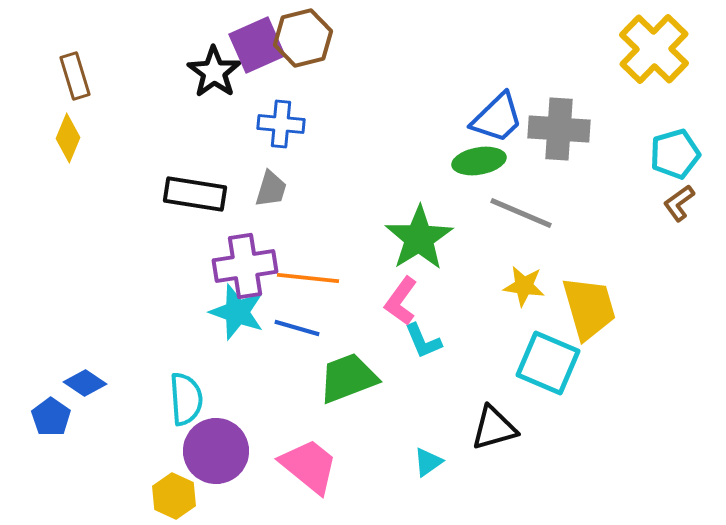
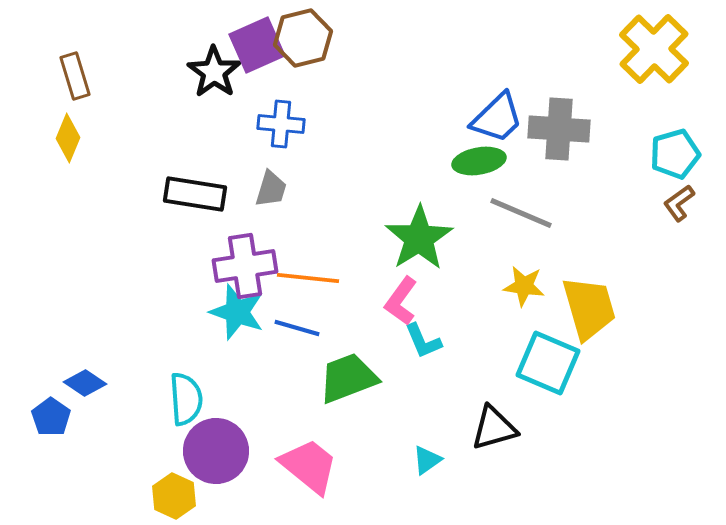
cyan triangle: moved 1 px left, 2 px up
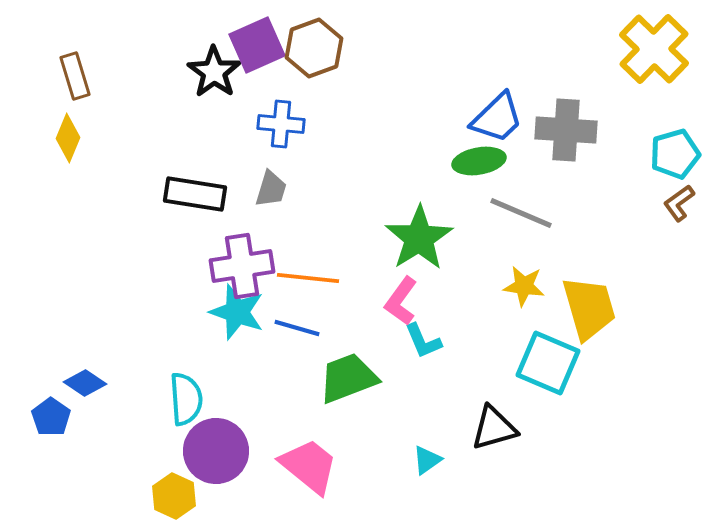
brown hexagon: moved 11 px right, 10 px down; rotated 6 degrees counterclockwise
gray cross: moved 7 px right, 1 px down
purple cross: moved 3 px left
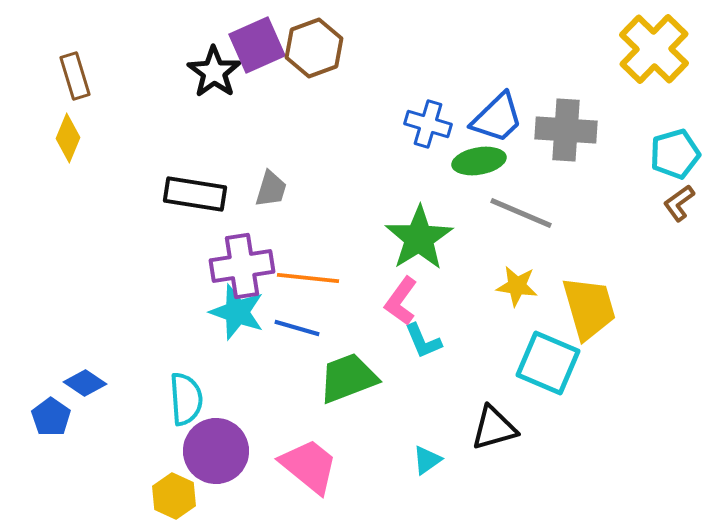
blue cross: moved 147 px right; rotated 12 degrees clockwise
yellow star: moved 7 px left
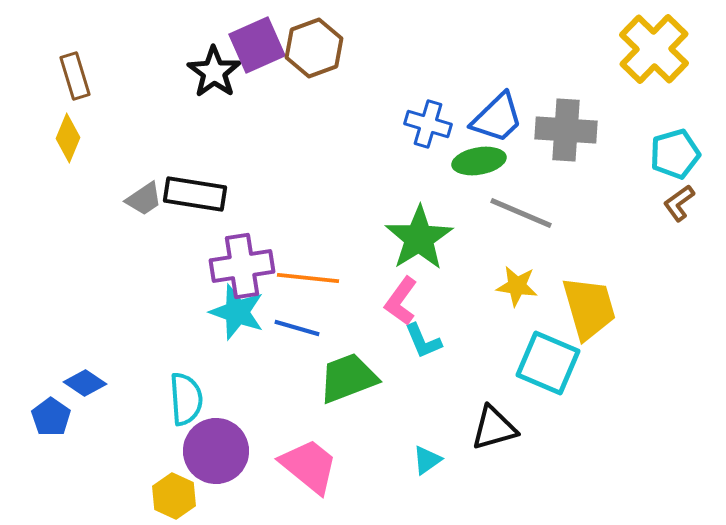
gray trapezoid: moved 127 px left, 10 px down; rotated 39 degrees clockwise
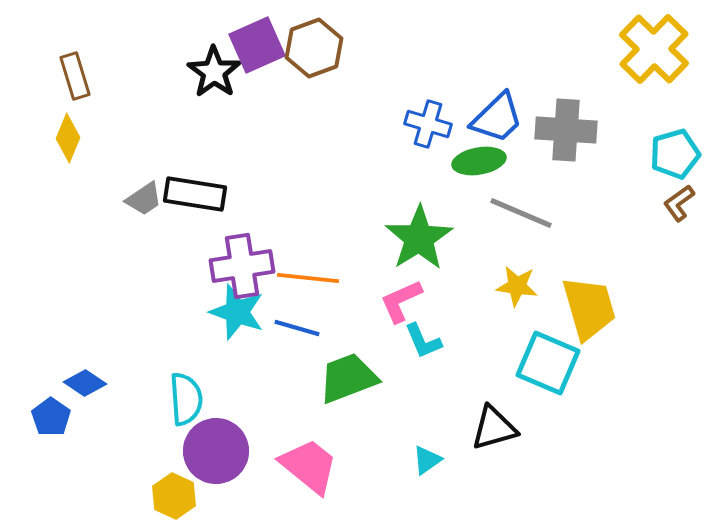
pink L-shape: rotated 30 degrees clockwise
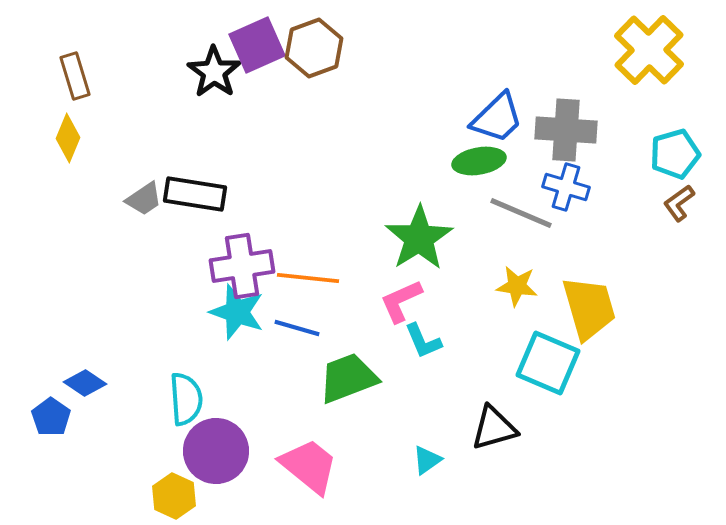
yellow cross: moved 5 px left, 1 px down
blue cross: moved 138 px right, 63 px down
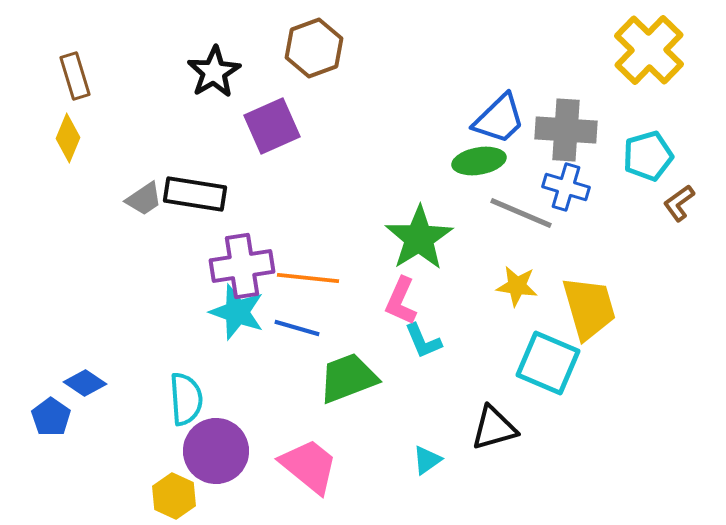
purple square: moved 15 px right, 81 px down
black star: rotated 6 degrees clockwise
blue trapezoid: moved 2 px right, 1 px down
cyan pentagon: moved 27 px left, 2 px down
pink L-shape: rotated 42 degrees counterclockwise
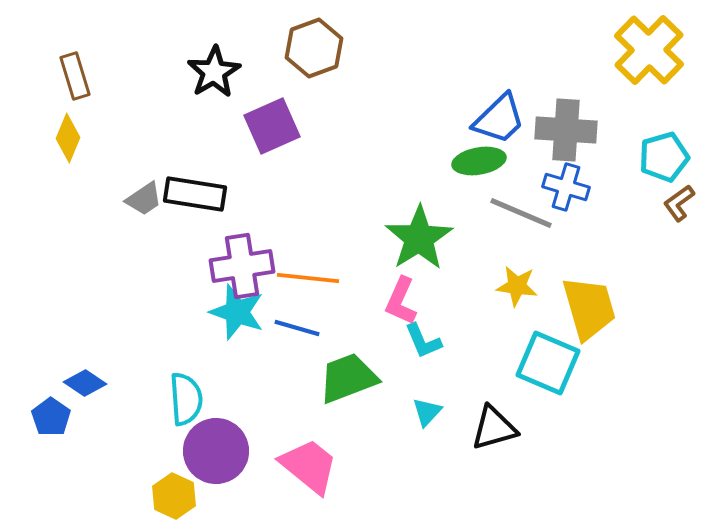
cyan pentagon: moved 16 px right, 1 px down
cyan triangle: moved 48 px up; rotated 12 degrees counterclockwise
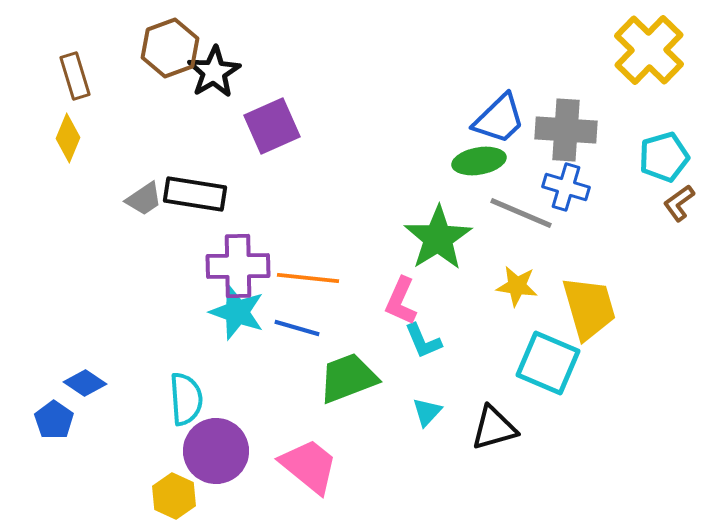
brown hexagon: moved 144 px left
green star: moved 19 px right
purple cross: moved 4 px left; rotated 8 degrees clockwise
blue pentagon: moved 3 px right, 3 px down
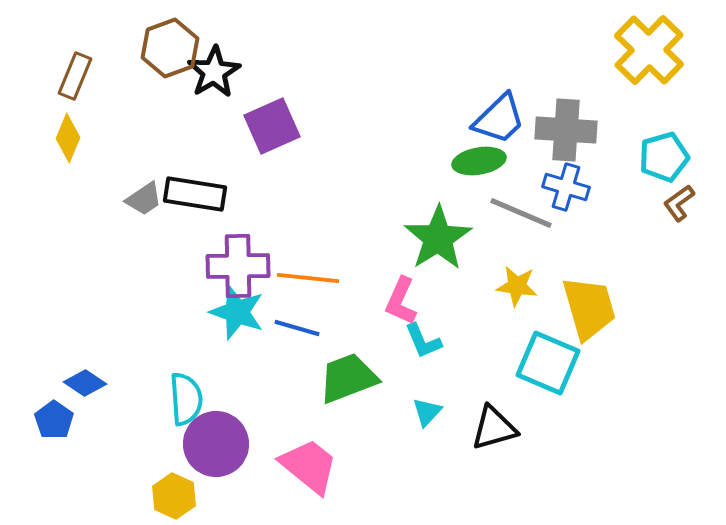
brown rectangle: rotated 39 degrees clockwise
purple circle: moved 7 px up
